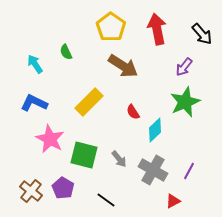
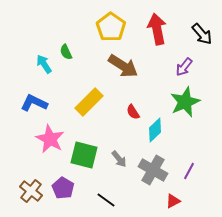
cyan arrow: moved 9 px right
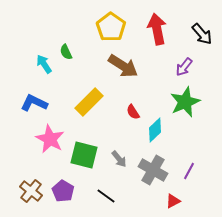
purple pentagon: moved 3 px down
black line: moved 4 px up
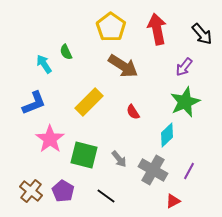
blue L-shape: rotated 132 degrees clockwise
cyan diamond: moved 12 px right, 5 px down
pink star: rotated 8 degrees clockwise
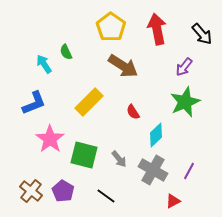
cyan diamond: moved 11 px left
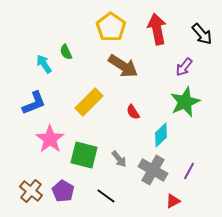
cyan diamond: moved 5 px right
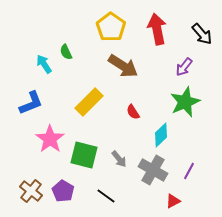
blue L-shape: moved 3 px left
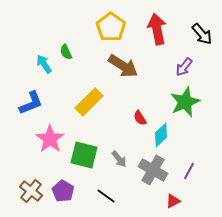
red semicircle: moved 7 px right, 6 px down
